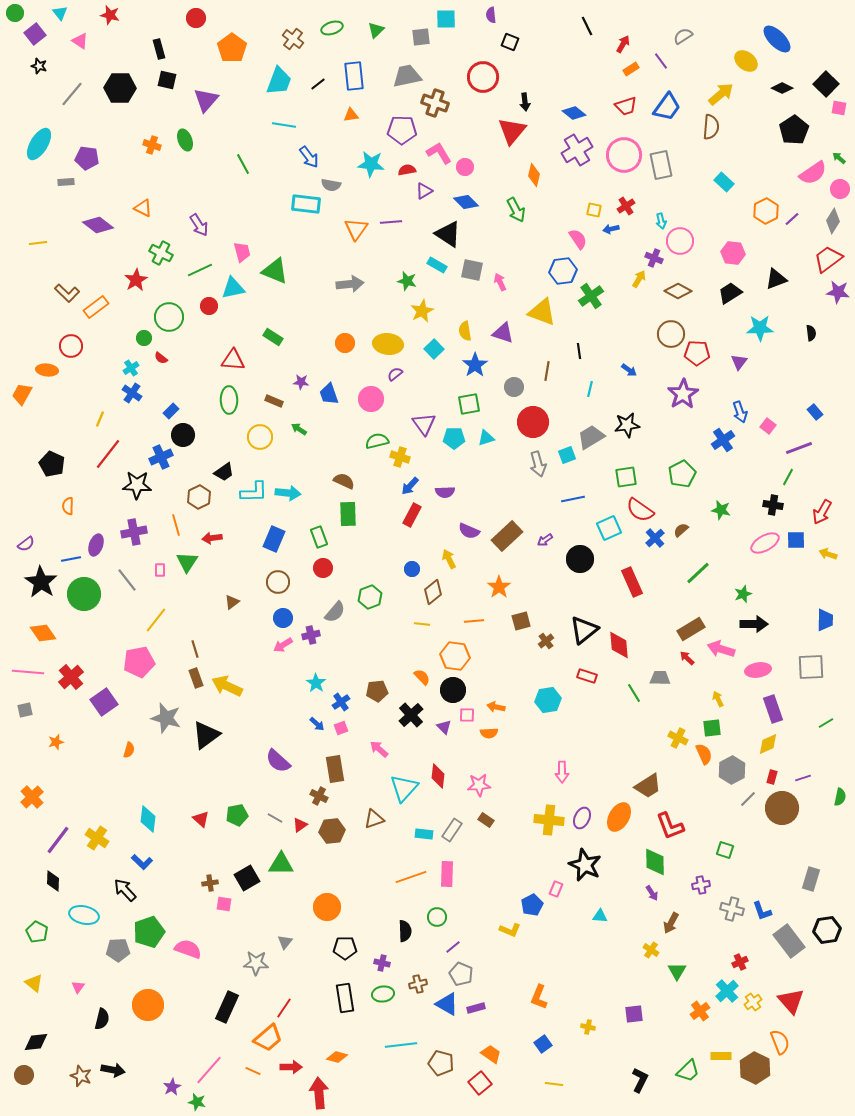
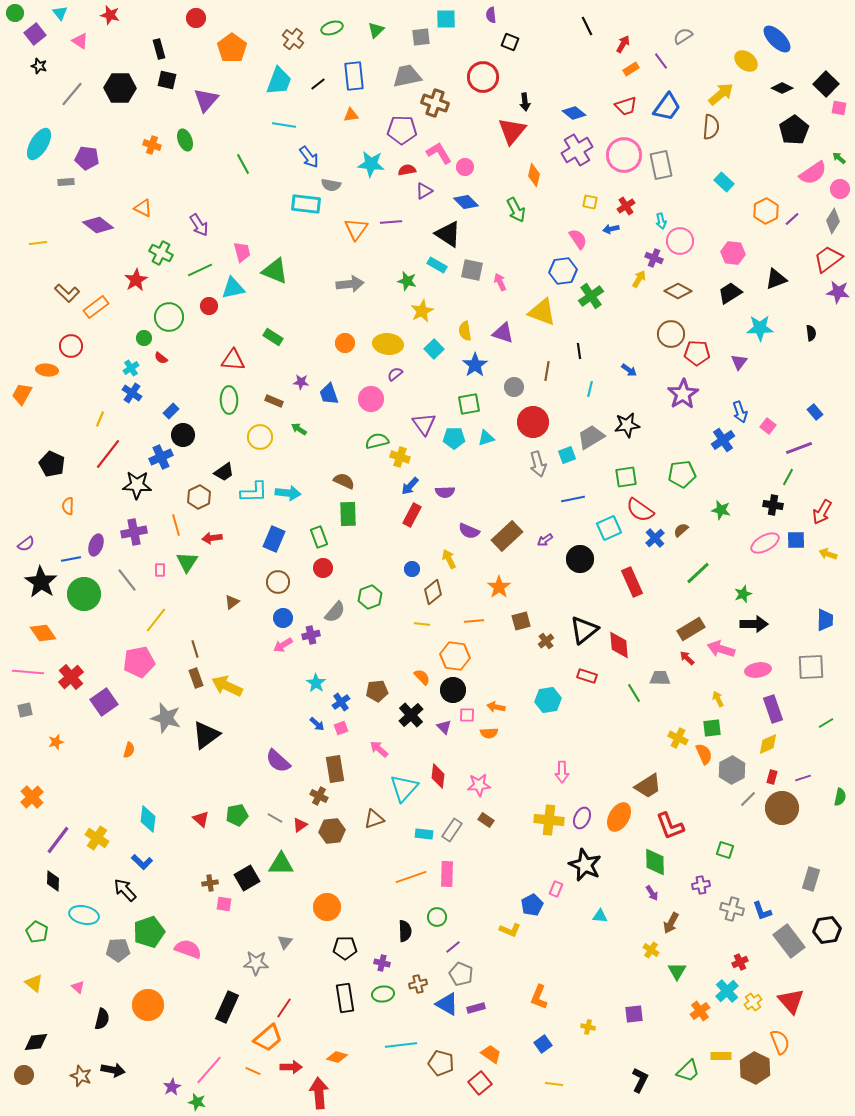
yellow square at (594, 210): moved 4 px left, 8 px up
green pentagon at (682, 474): rotated 20 degrees clockwise
pink triangle at (78, 987): rotated 24 degrees counterclockwise
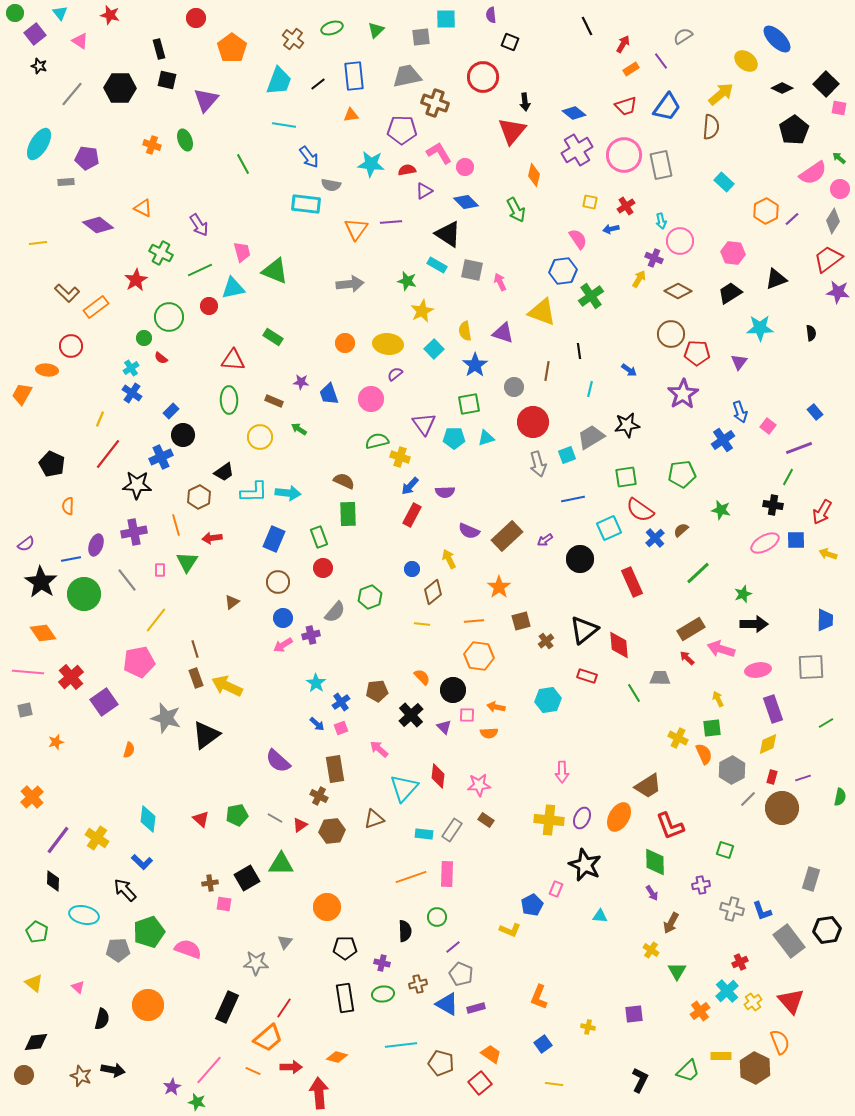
orange hexagon at (455, 656): moved 24 px right
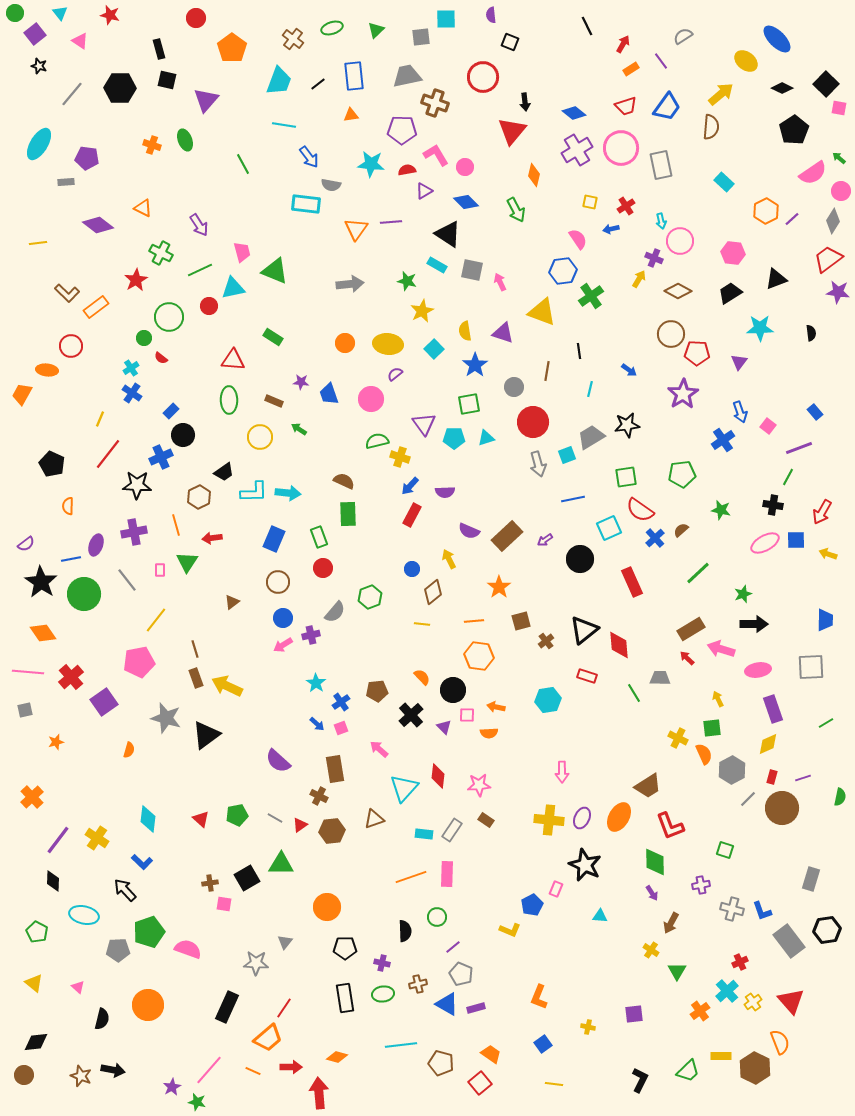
pink L-shape at (439, 153): moved 3 px left, 2 px down
pink circle at (624, 155): moved 3 px left, 7 px up
pink circle at (840, 189): moved 1 px right, 2 px down
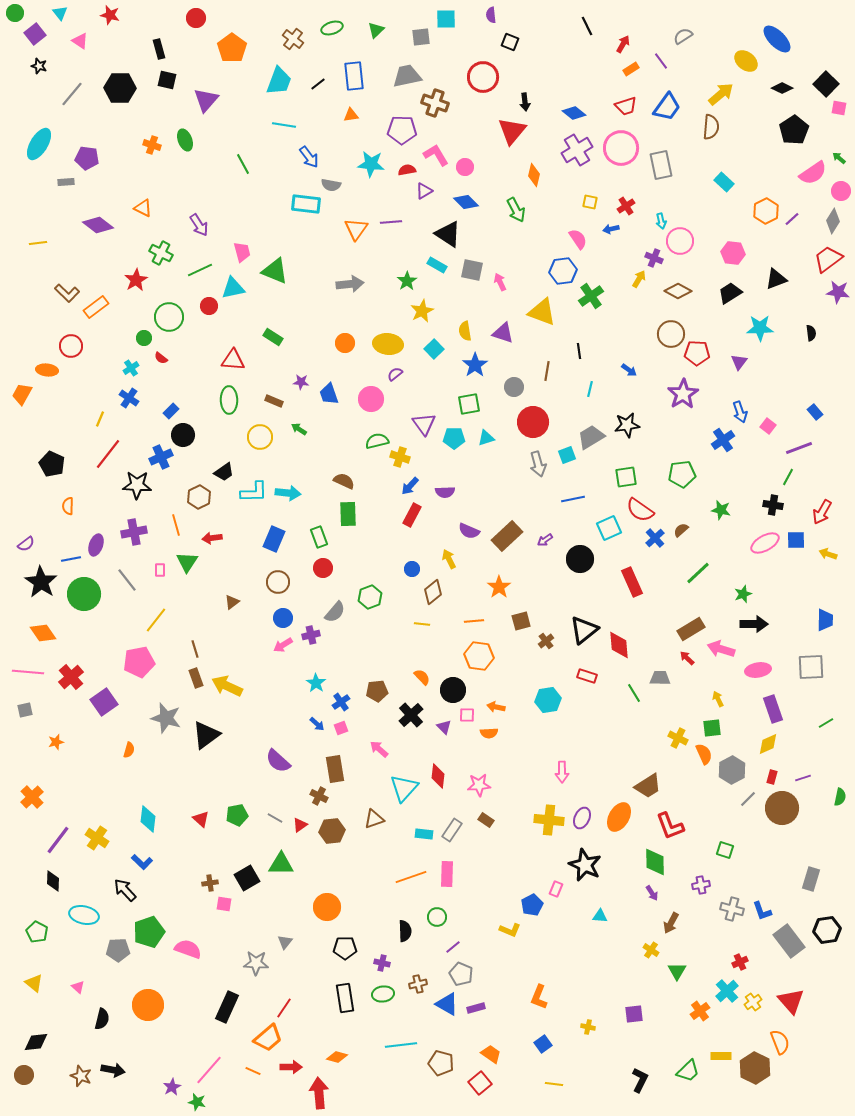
green star at (407, 281): rotated 24 degrees clockwise
blue cross at (132, 393): moved 3 px left, 5 px down
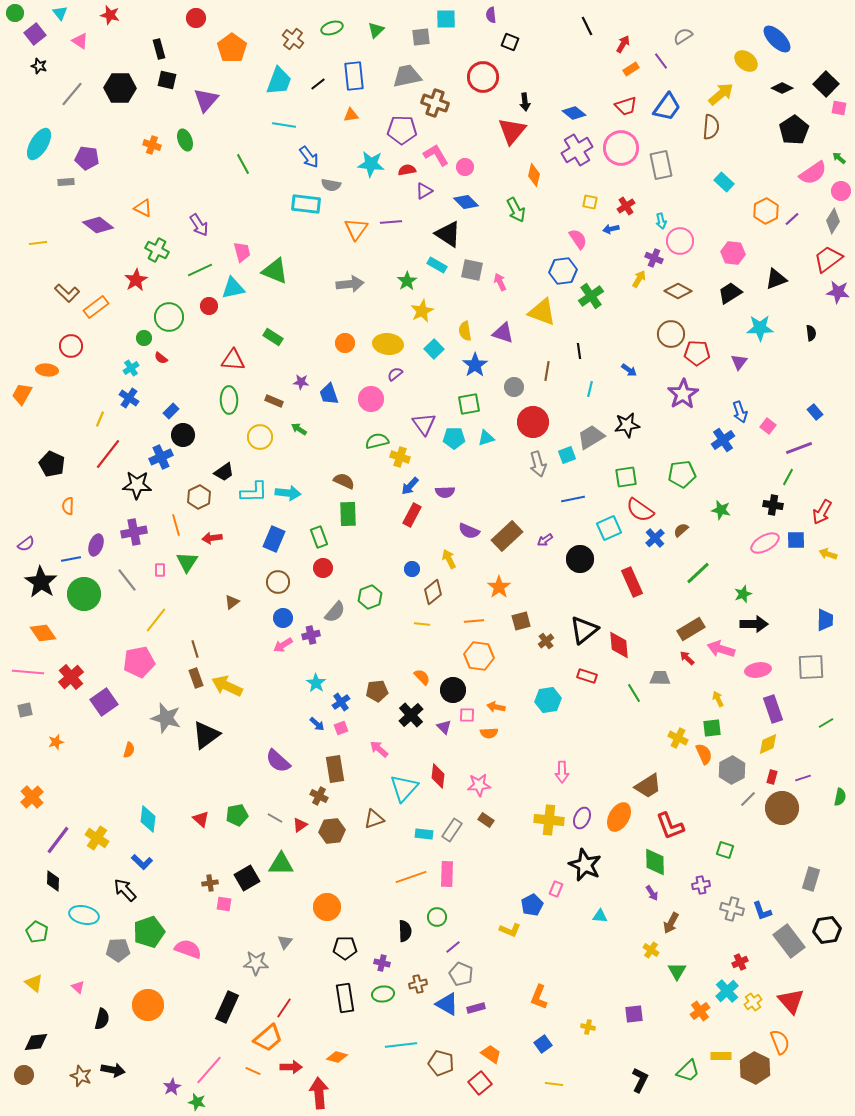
green cross at (161, 253): moved 4 px left, 3 px up
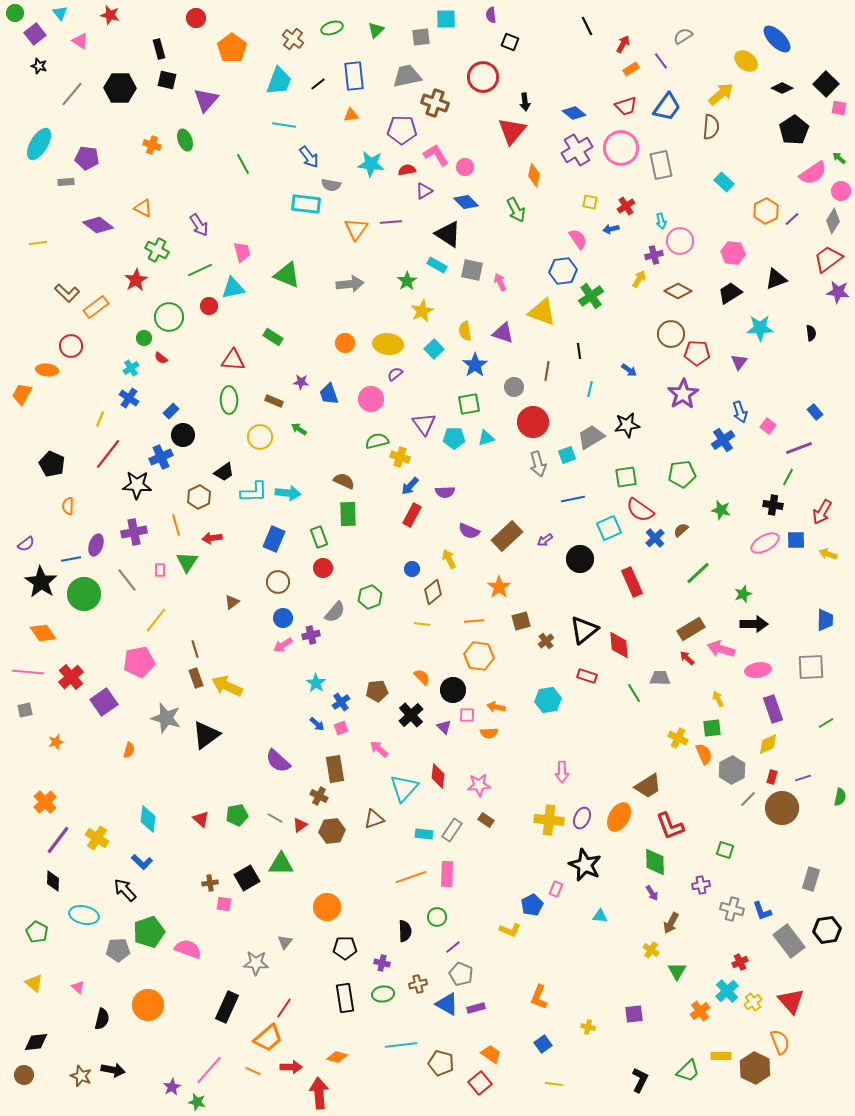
purple cross at (654, 258): moved 3 px up; rotated 36 degrees counterclockwise
green triangle at (275, 271): moved 12 px right, 4 px down
orange cross at (32, 797): moved 13 px right, 5 px down
